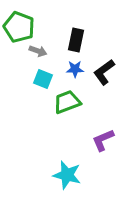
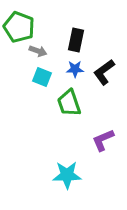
cyan square: moved 1 px left, 2 px up
green trapezoid: moved 2 px right, 1 px down; rotated 88 degrees counterclockwise
cyan star: rotated 16 degrees counterclockwise
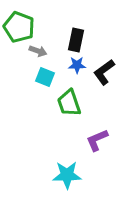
blue star: moved 2 px right, 4 px up
cyan square: moved 3 px right
purple L-shape: moved 6 px left
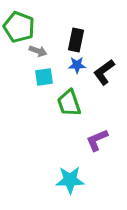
cyan square: moved 1 px left; rotated 30 degrees counterclockwise
cyan star: moved 3 px right, 5 px down
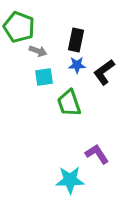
purple L-shape: moved 14 px down; rotated 80 degrees clockwise
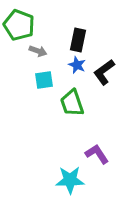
green pentagon: moved 2 px up
black rectangle: moved 2 px right
blue star: rotated 24 degrees clockwise
cyan square: moved 3 px down
green trapezoid: moved 3 px right
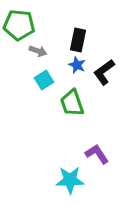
green pentagon: rotated 16 degrees counterclockwise
cyan square: rotated 24 degrees counterclockwise
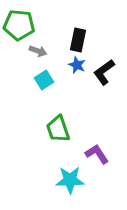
green trapezoid: moved 14 px left, 26 px down
